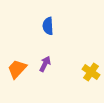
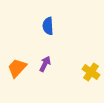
orange trapezoid: moved 1 px up
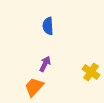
orange trapezoid: moved 17 px right, 19 px down
